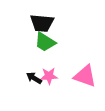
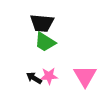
pink triangle: rotated 40 degrees clockwise
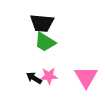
pink triangle: moved 1 px right, 1 px down
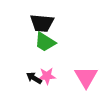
pink star: moved 2 px left
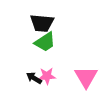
green trapezoid: rotated 65 degrees counterclockwise
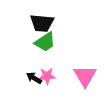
pink triangle: moved 1 px left, 1 px up
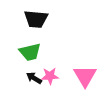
black trapezoid: moved 6 px left, 4 px up
green trapezoid: moved 15 px left, 10 px down; rotated 20 degrees clockwise
pink star: moved 3 px right
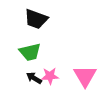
black trapezoid: rotated 15 degrees clockwise
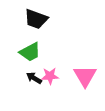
green trapezoid: rotated 15 degrees counterclockwise
